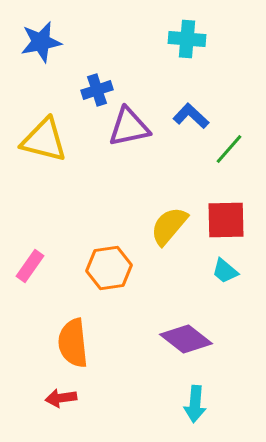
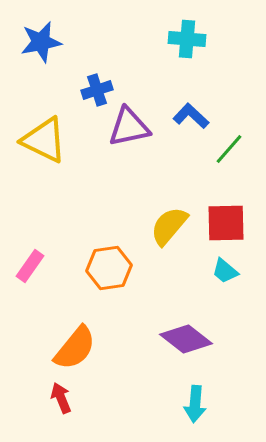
yellow triangle: rotated 12 degrees clockwise
red square: moved 3 px down
orange semicircle: moved 2 px right, 5 px down; rotated 135 degrees counterclockwise
red arrow: rotated 76 degrees clockwise
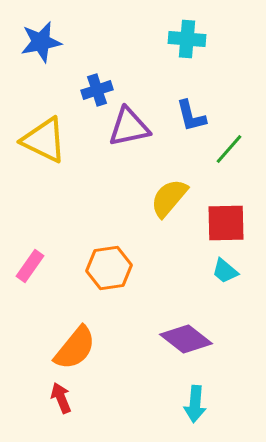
blue L-shape: rotated 147 degrees counterclockwise
yellow semicircle: moved 28 px up
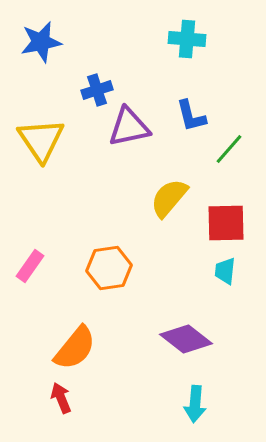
yellow triangle: moved 3 px left; rotated 30 degrees clockwise
cyan trapezoid: rotated 56 degrees clockwise
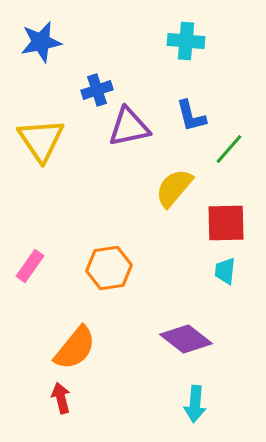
cyan cross: moved 1 px left, 2 px down
yellow semicircle: moved 5 px right, 10 px up
red arrow: rotated 8 degrees clockwise
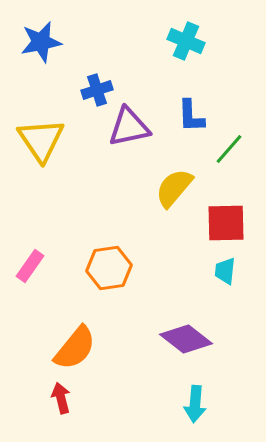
cyan cross: rotated 18 degrees clockwise
blue L-shape: rotated 12 degrees clockwise
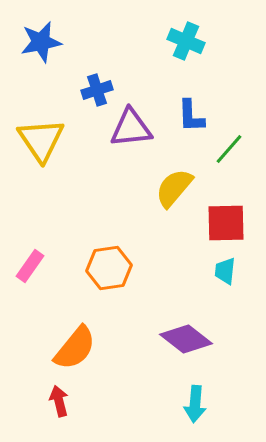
purple triangle: moved 2 px right, 1 px down; rotated 6 degrees clockwise
red arrow: moved 2 px left, 3 px down
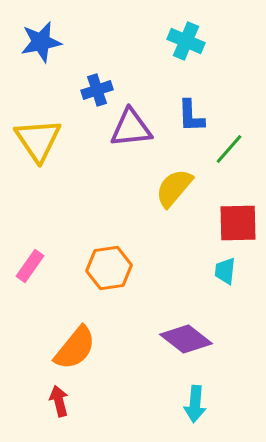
yellow triangle: moved 3 px left
red square: moved 12 px right
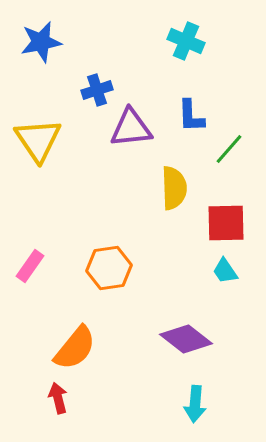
yellow semicircle: rotated 138 degrees clockwise
red square: moved 12 px left
cyan trapezoid: rotated 40 degrees counterclockwise
red arrow: moved 1 px left, 3 px up
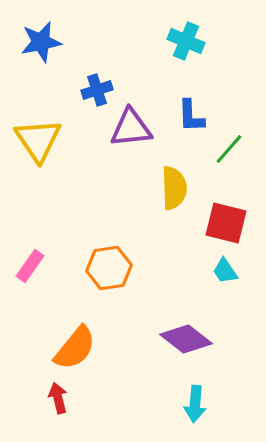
red square: rotated 15 degrees clockwise
